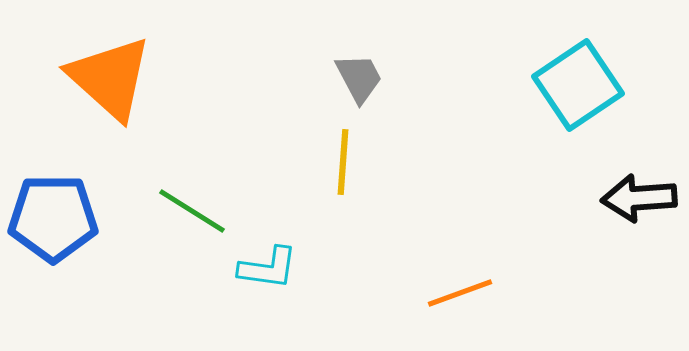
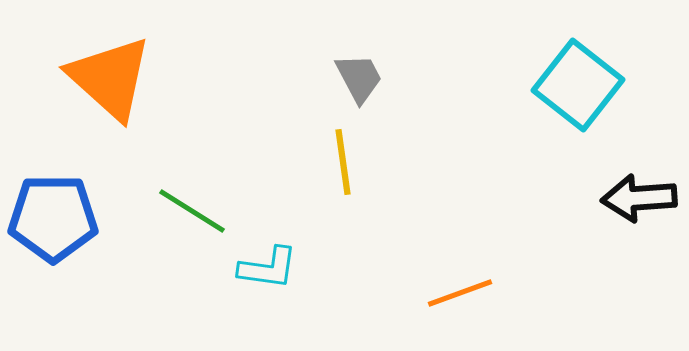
cyan square: rotated 18 degrees counterclockwise
yellow line: rotated 12 degrees counterclockwise
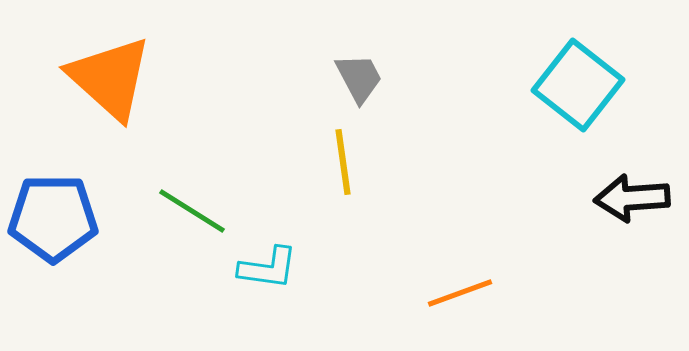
black arrow: moved 7 px left
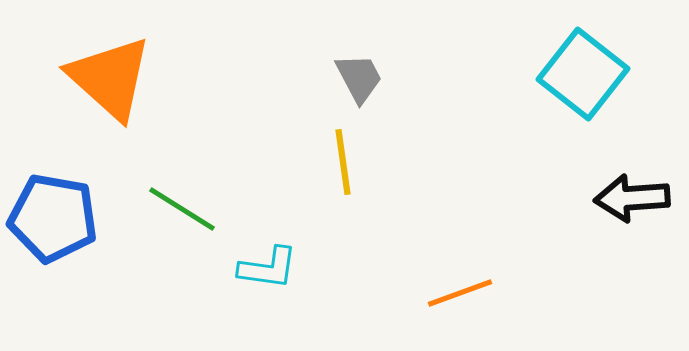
cyan square: moved 5 px right, 11 px up
green line: moved 10 px left, 2 px up
blue pentagon: rotated 10 degrees clockwise
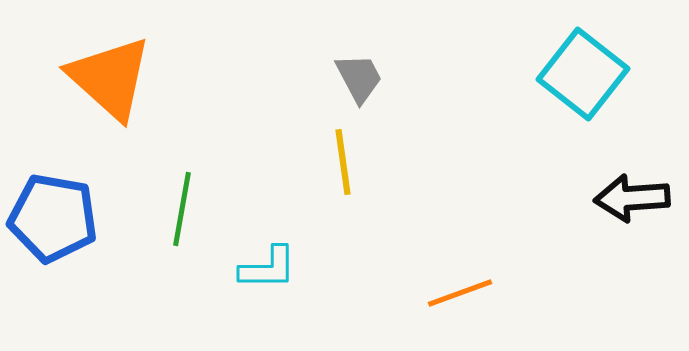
green line: rotated 68 degrees clockwise
cyan L-shape: rotated 8 degrees counterclockwise
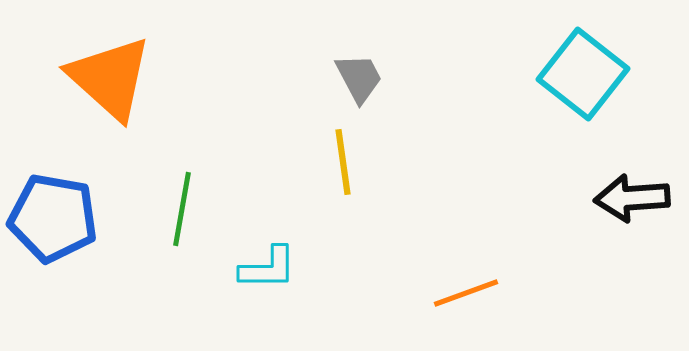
orange line: moved 6 px right
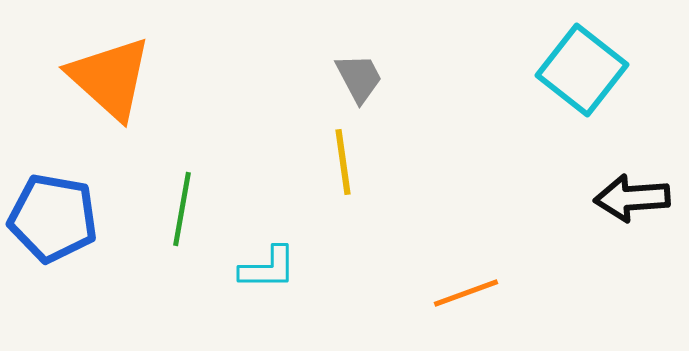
cyan square: moved 1 px left, 4 px up
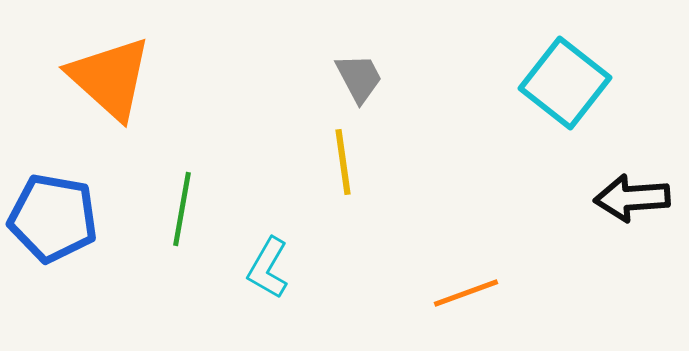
cyan square: moved 17 px left, 13 px down
cyan L-shape: rotated 120 degrees clockwise
